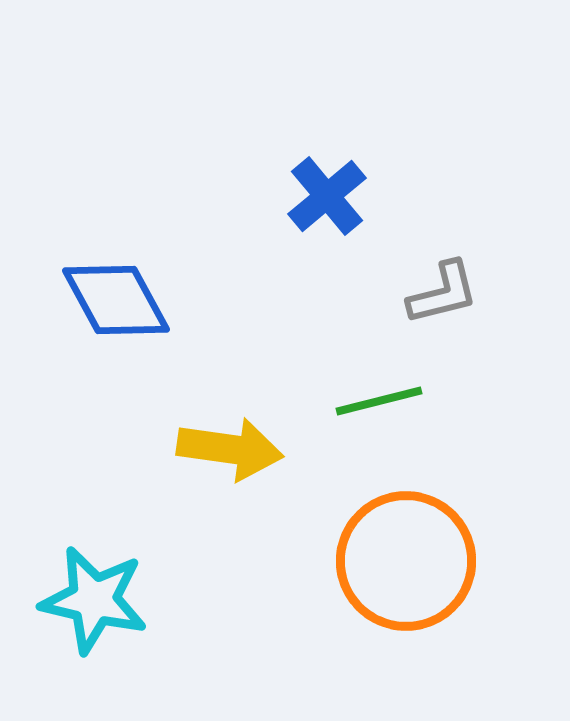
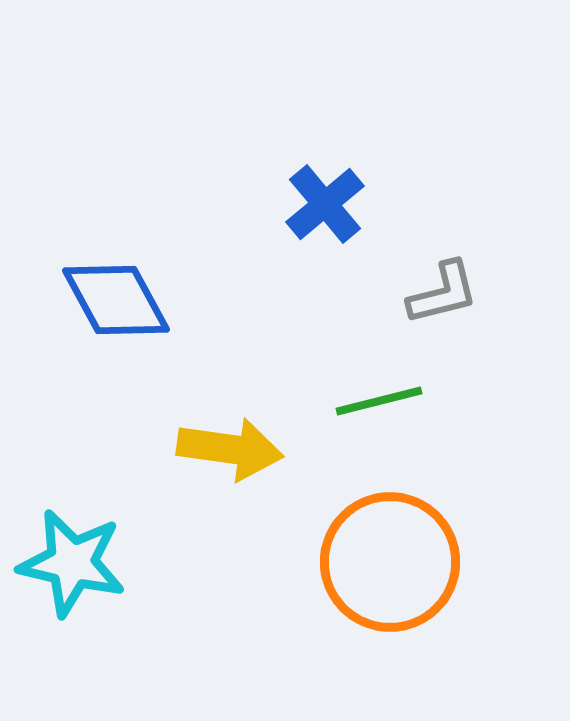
blue cross: moved 2 px left, 8 px down
orange circle: moved 16 px left, 1 px down
cyan star: moved 22 px left, 37 px up
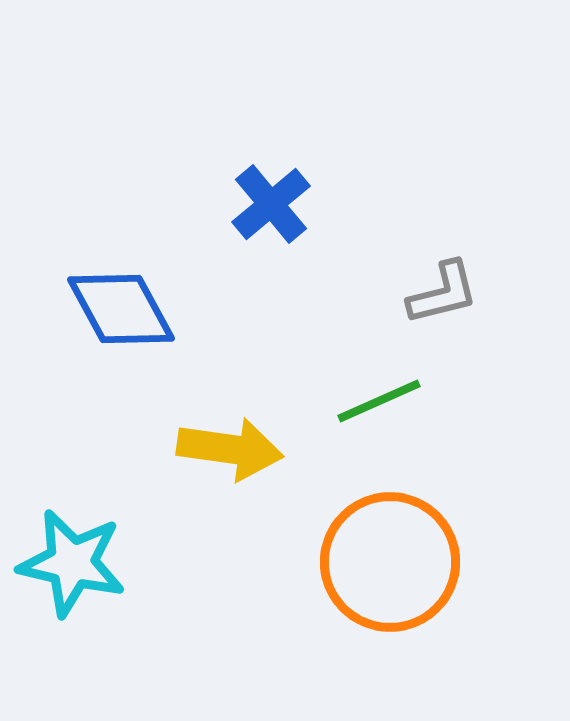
blue cross: moved 54 px left
blue diamond: moved 5 px right, 9 px down
green line: rotated 10 degrees counterclockwise
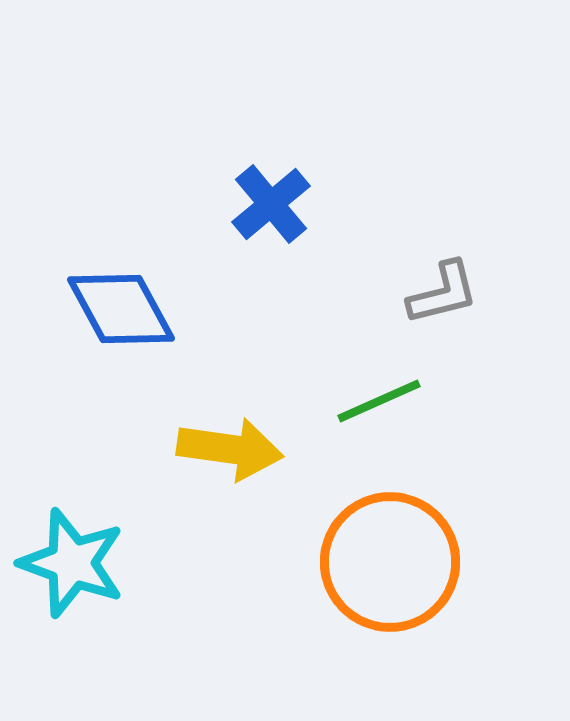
cyan star: rotated 7 degrees clockwise
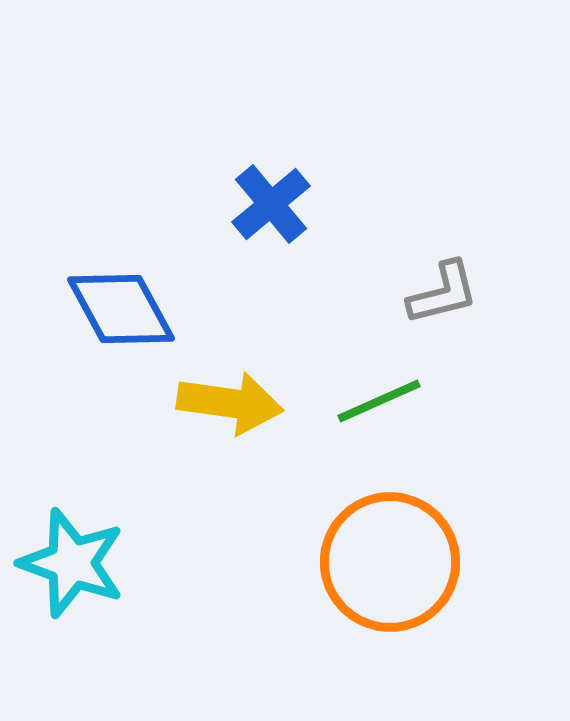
yellow arrow: moved 46 px up
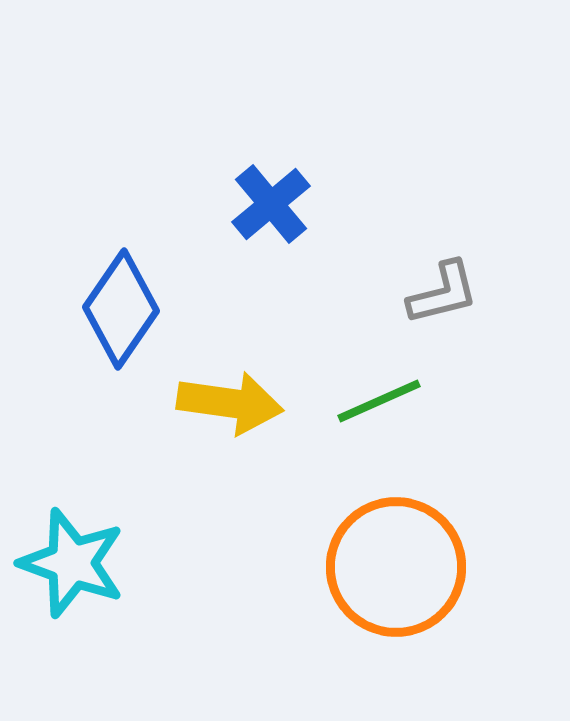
blue diamond: rotated 63 degrees clockwise
orange circle: moved 6 px right, 5 px down
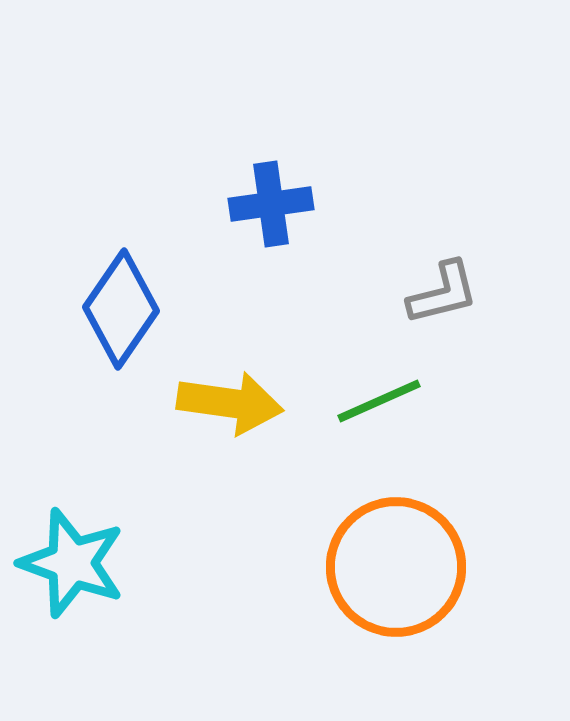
blue cross: rotated 32 degrees clockwise
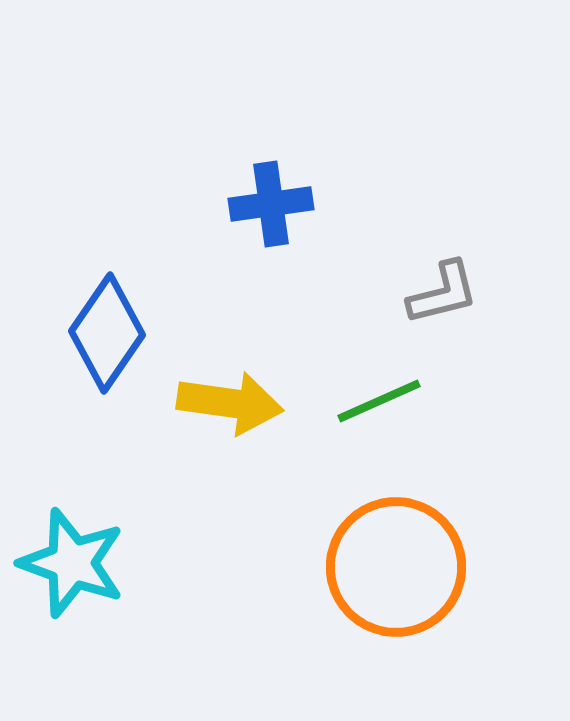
blue diamond: moved 14 px left, 24 px down
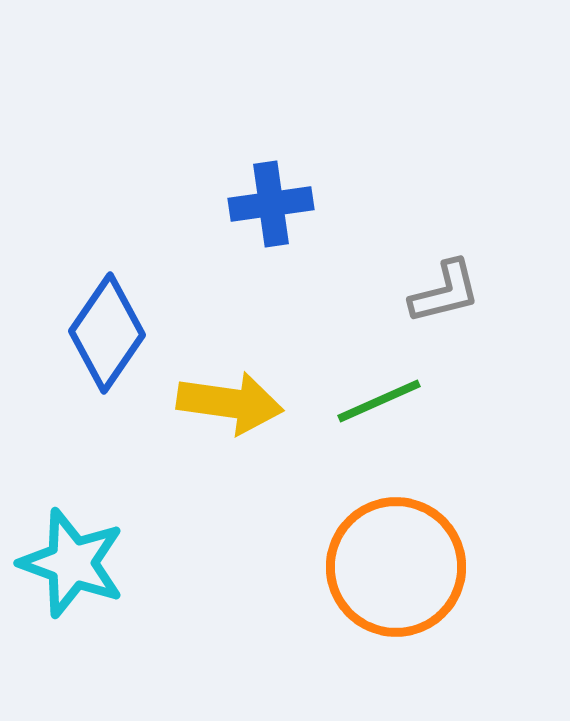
gray L-shape: moved 2 px right, 1 px up
